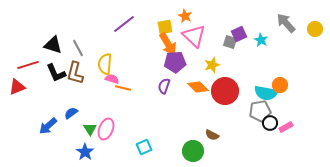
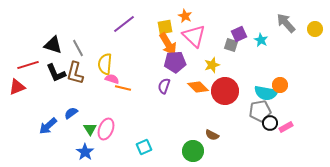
gray square: moved 1 px right, 3 px down
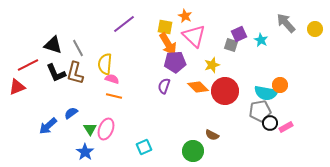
yellow square: rotated 21 degrees clockwise
red line: rotated 10 degrees counterclockwise
orange line: moved 9 px left, 8 px down
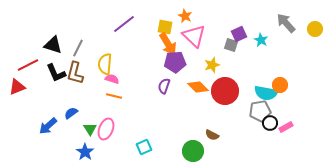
gray line: rotated 54 degrees clockwise
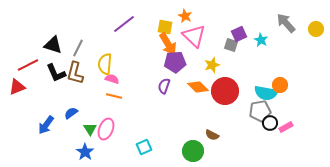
yellow circle: moved 1 px right
blue arrow: moved 2 px left, 1 px up; rotated 12 degrees counterclockwise
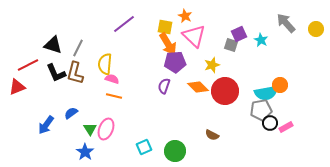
cyan semicircle: rotated 20 degrees counterclockwise
gray pentagon: moved 1 px right, 1 px up
green circle: moved 18 px left
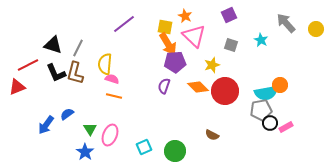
purple square: moved 10 px left, 19 px up
blue semicircle: moved 4 px left, 1 px down
pink ellipse: moved 4 px right, 6 px down
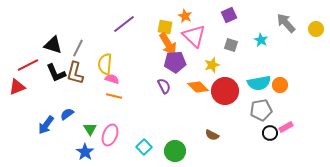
purple semicircle: rotated 133 degrees clockwise
cyan semicircle: moved 7 px left, 10 px up
black circle: moved 10 px down
cyan square: rotated 21 degrees counterclockwise
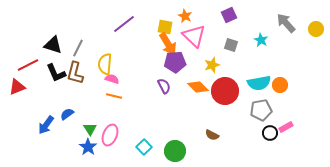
blue star: moved 3 px right, 5 px up
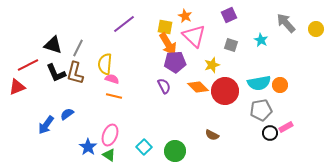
green triangle: moved 19 px right, 26 px down; rotated 24 degrees counterclockwise
